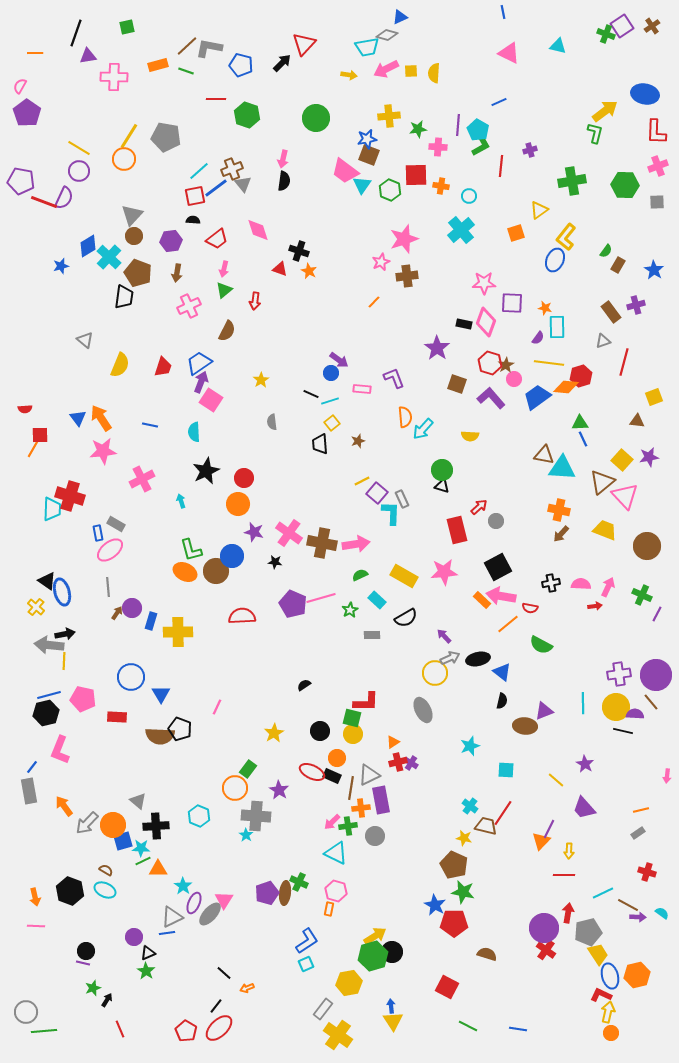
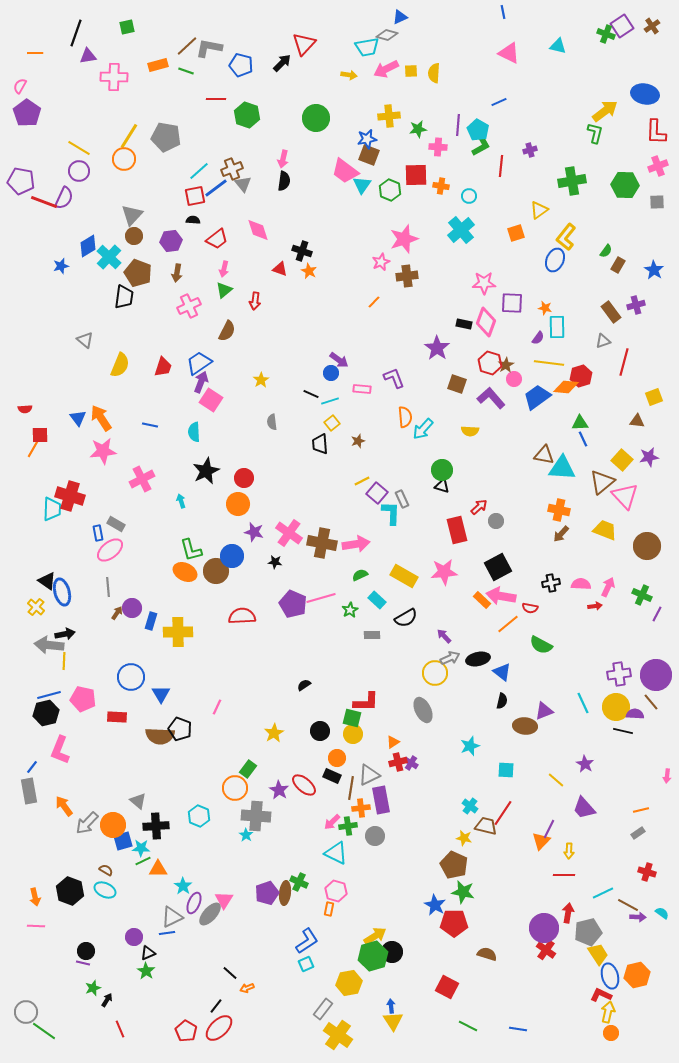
black cross at (299, 251): moved 3 px right
yellow semicircle at (470, 436): moved 5 px up
cyan line at (583, 703): rotated 25 degrees counterclockwise
red ellipse at (312, 772): moved 8 px left, 13 px down; rotated 15 degrees clockwise
black line at (224, 973): moved 6 px right
green line at (44, 1031): rotated 40 degrees clockwise
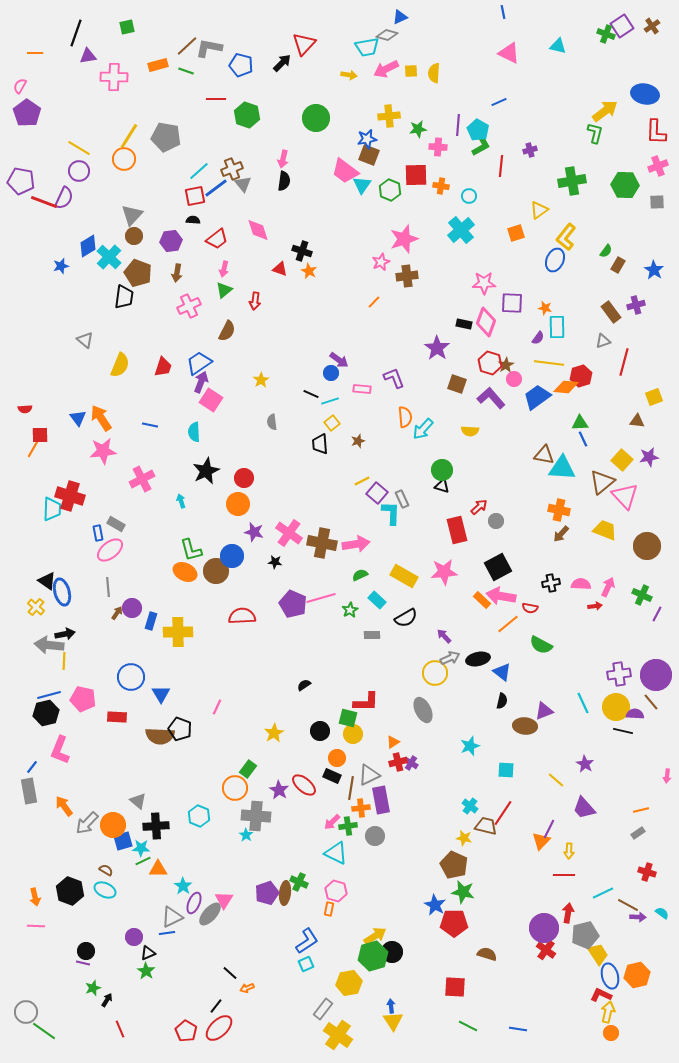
green square at (352, 718): moved 4 px left
gray pentagon at (588, 932): moved 3 px left, 3 px down
red square at (447, 987): moved 8 px right; rotated 25 degrees counterclockwise
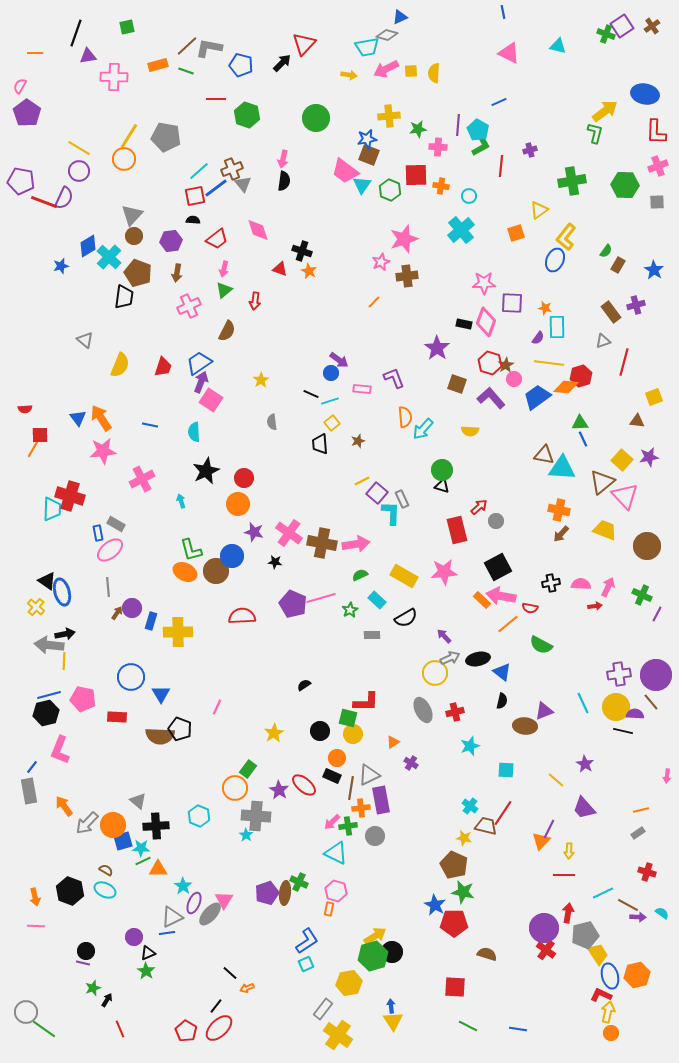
red cross at (398, 762): moved 57 px right, 50 px up
green line at (44, 1031): moved 2 px up
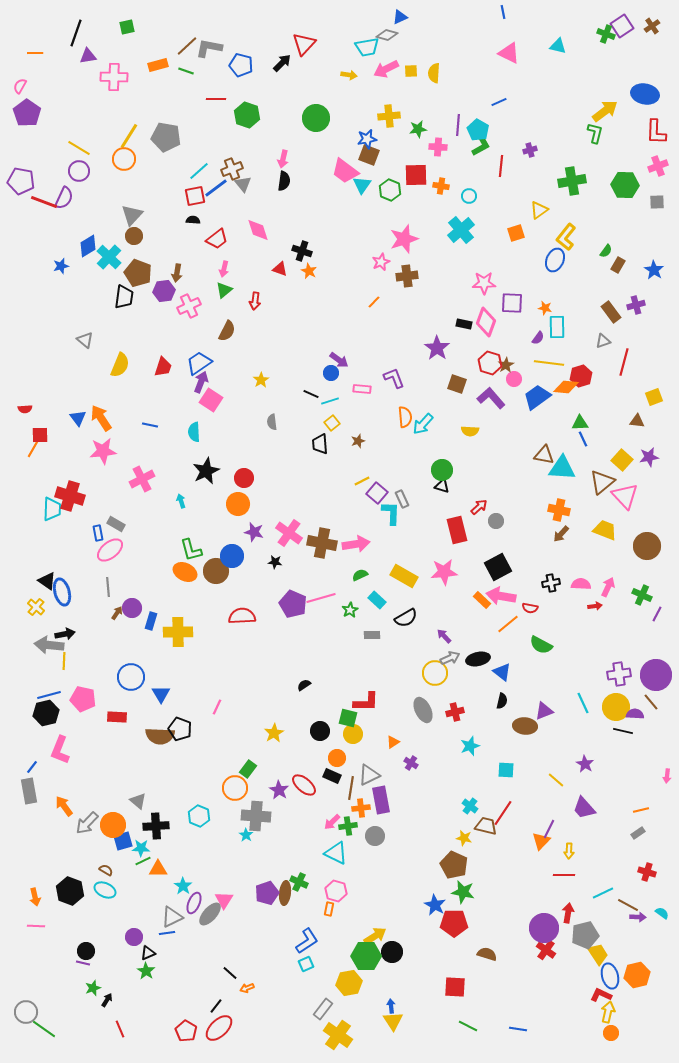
purple hexagon at (171, 241): moved 7 px left, 50 px down
cyan arrow at (423, 429): moved 5 px up
green hexagon at (373, 956): moved 7 px left; rotated 16 degrees clockwise
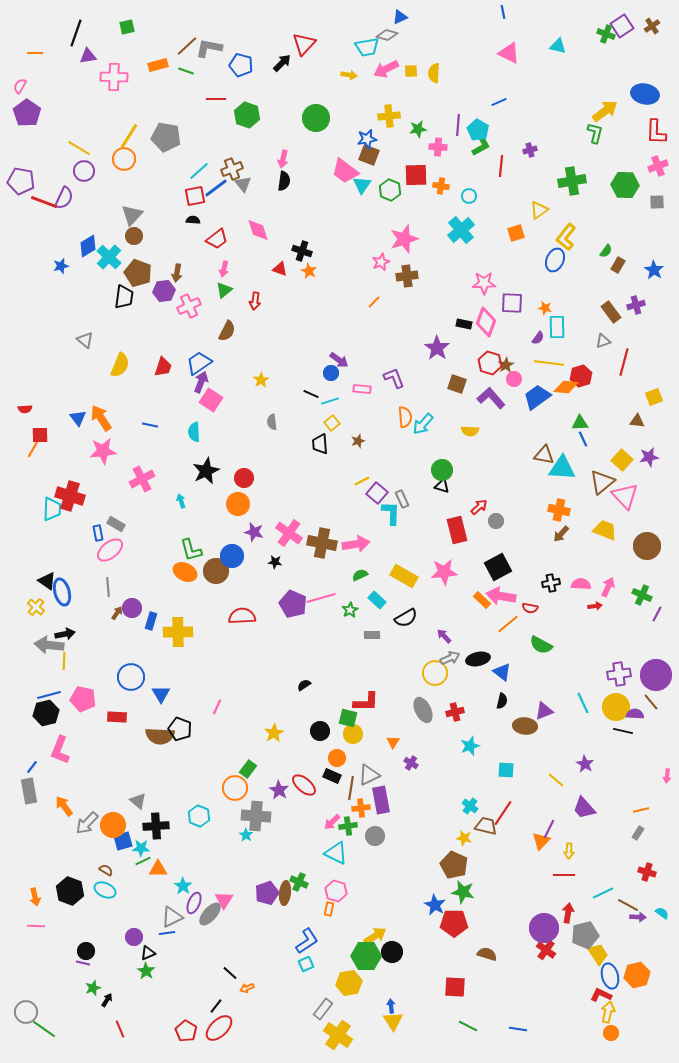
purple circle at (79, 171): moved 5 px right
orange triangle at (393, 742): rotated 24 degrees counterclockwise
gray rectangle at (638, 833): rotated 24 degrees counterclockwise
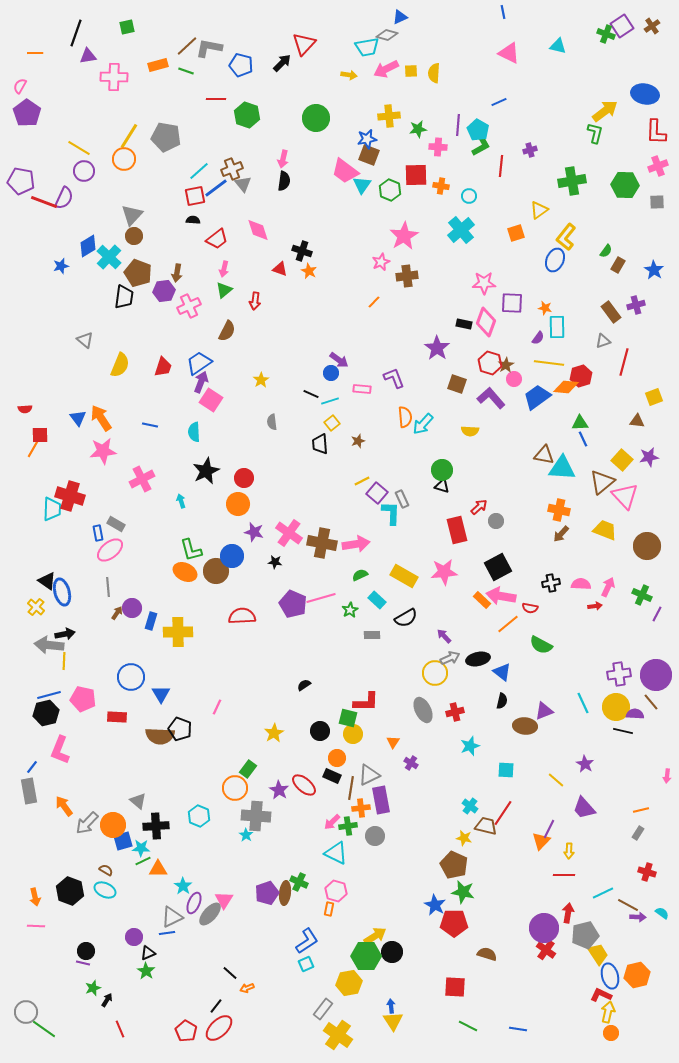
pink star at (404, 239): moved 3 px up; rotated 12 degrees counterclockwise
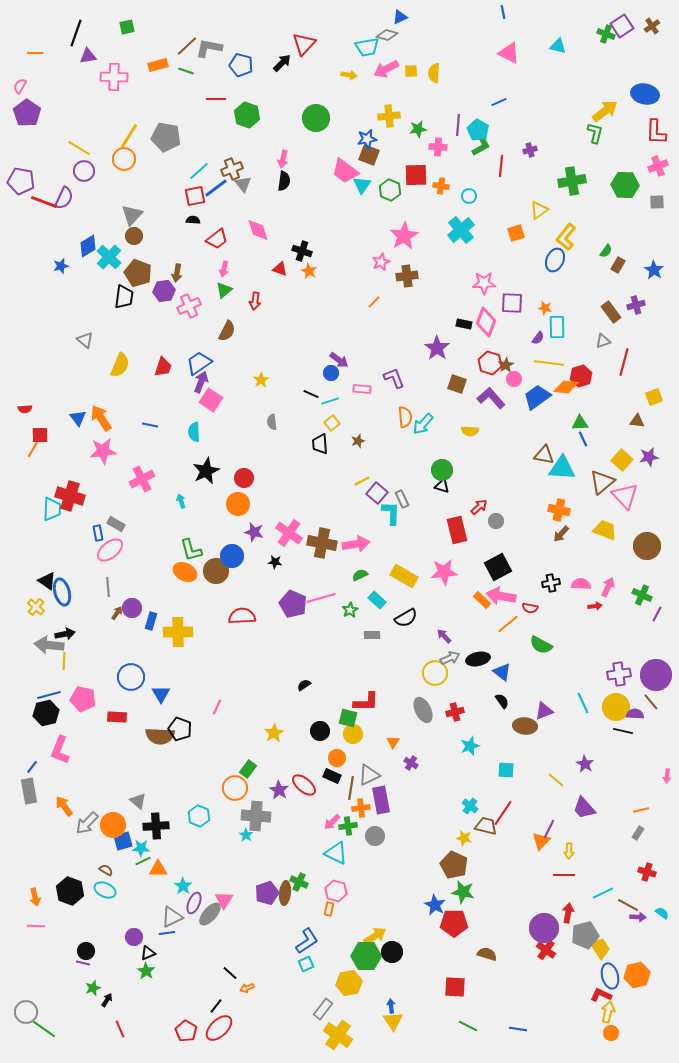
black semicircle at (502, 701): rotated 49 degrees counterclockwise
yellow trapezoid at (598, 954): moved 2 px right, 6 px up
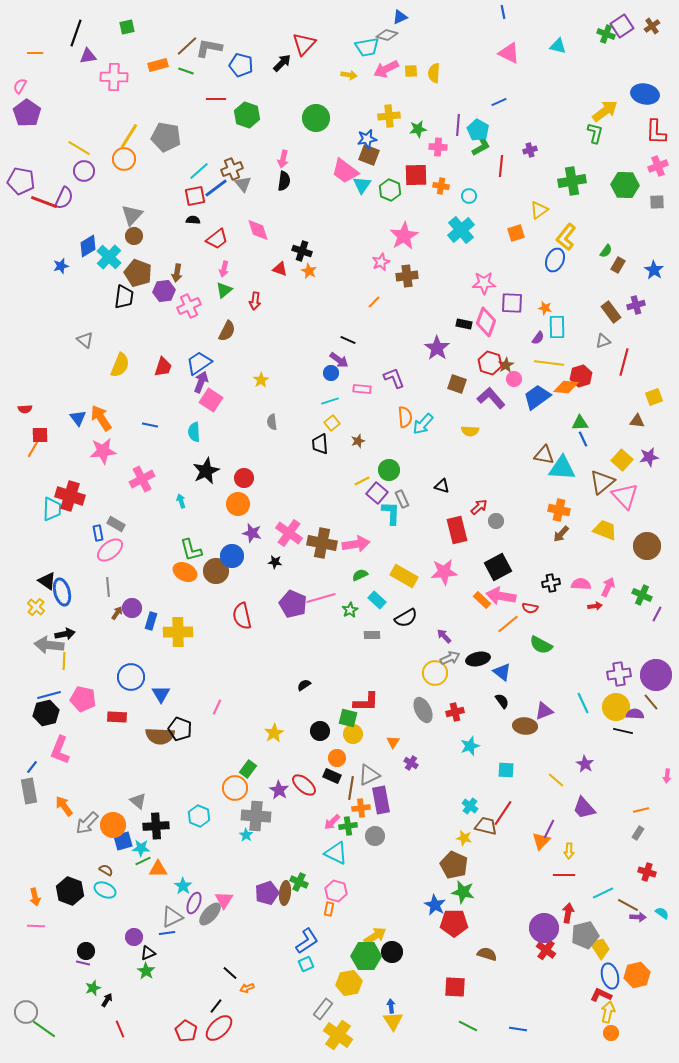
black line at (311, 394): moved 37 px right, 54 px up
green circle at (442, 470): moved 53 px left
purple star at (254, 532): moved 2 px left, 1 px down
red semicircle at (242, 616): rotated 100 degrees counterclockwise
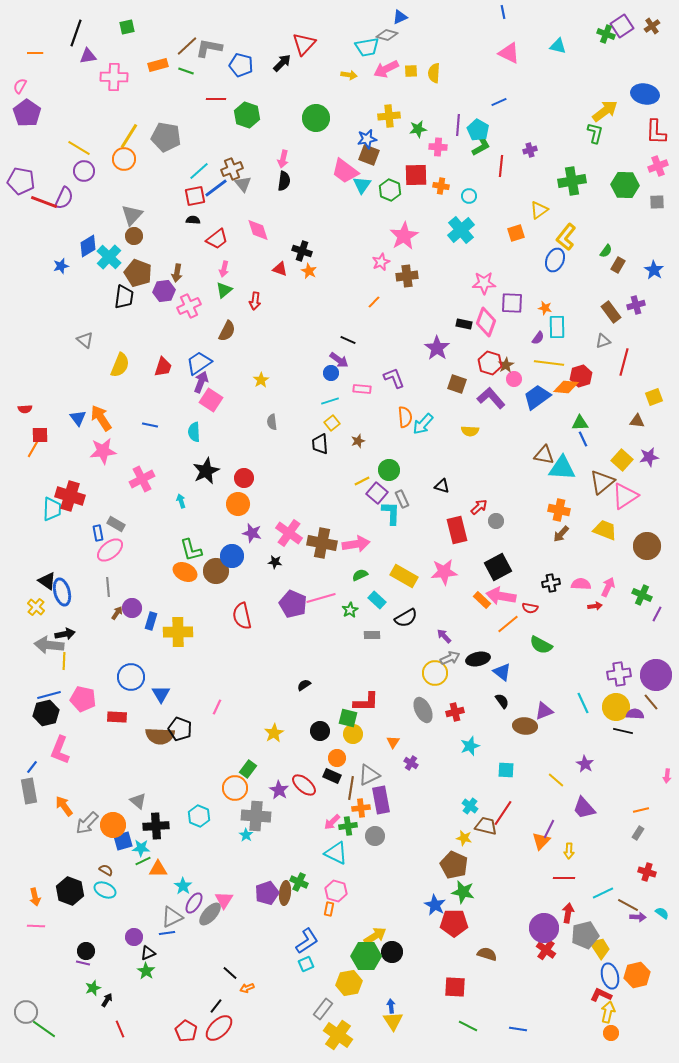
pink triangle at (625, 496): rotated 40 degrees clockwise
red line at (564, 875): moved 3 px down
purple ellipse at (194, 903): rotated 10 degrees clockwise
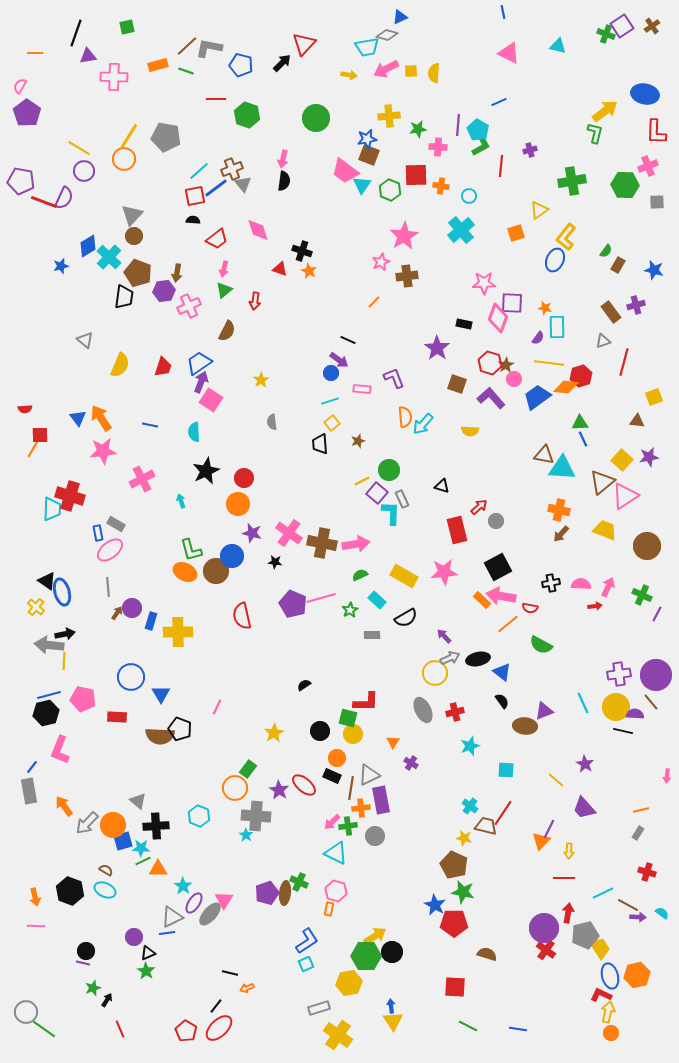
pink cross at (658, 166): moved 10 px left
blue star at (654, 270): rotated 18 degrees counterclockwise
pink diamond at (486, 322): moved 12 px right, 4 px up
black line at (230, 973): rotated 28 degrees counterclockwise
gray rectangle at (323, 1009): moved 4 px left, 1 px up; rotated 35 degrees clockwise
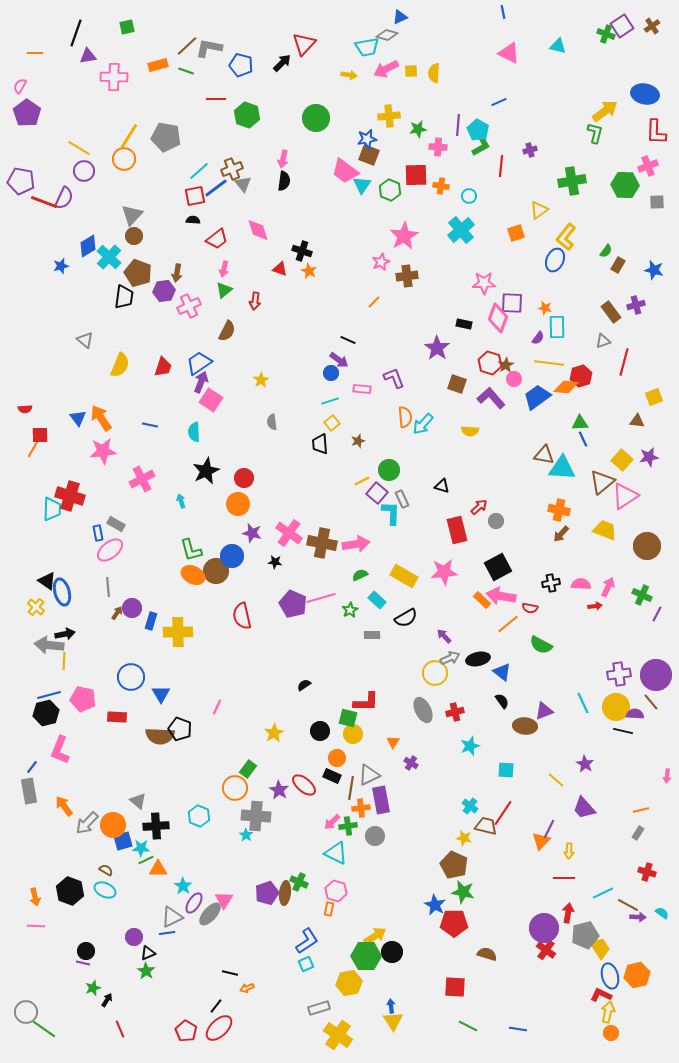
orange ellipse at (185, 572): moved 8 px right, 3 px down
green line at (143, 861): moved 3 px right, 1 px up
